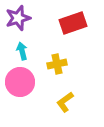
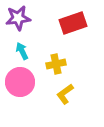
purple star: rotated 10 degrees clockwise
cyan arrow: rotated 12 degrees counterclockwise
yellow cross: moved 1 px left
yellow L-shape: moved 8 px up
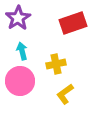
purple star: rotated 25 degrees counterclockwise
cyan arrow: rotated 12 degrees clockwise
pink circle: moved 1 px up
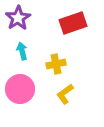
pink circle: moved 8 px down
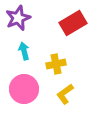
purple star: rotated 10 degrees clockwise
red rectangle: rotated 12 degrees counterclockwise
cyan arrow: moved 2 px right
pink circle: moved 4 px right
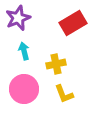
yellow L-shape: moved 1 px left; rotated 75 degrees counterclockwise
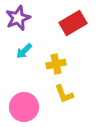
cyan arrow: rotated 120 degrees counterclockwise
pink circle: moved 18 px down
